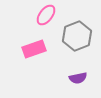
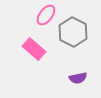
gray hexagon: moved 4 px left, 4 px up; rotated 12 degrees counterclockwise
pink rectangle: rotated 60 degrees clockwise
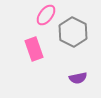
pink rectangle: rotated 30 degrees clockwise
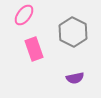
pink ellipse: moved 22 px left
purple semicircle: moved 3 px left
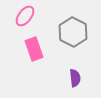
pink ellipse: moved 1 px right, 1 px down
purple semicircle: rotated 84 degrees counterclockwise
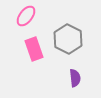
pink ellipse: moved 1 px right
gray hexagon: moved 5 px left, 7 px down
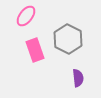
pink rectangle: moved 1 px right, 1 px down
purple semicircle: moved 3 px right
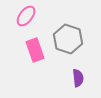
gray hexagon: rotated 8 degrees counterclockwise
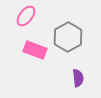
gray hexagon: moved 2 px up; rotated 12 degrees clockwise
pink rectangle: rotated 50 degrees counterclockwise
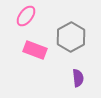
gray hexagon: moved 3 px right
